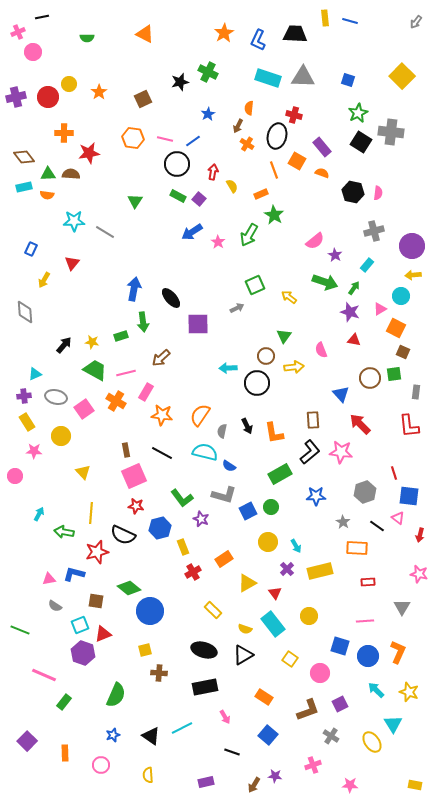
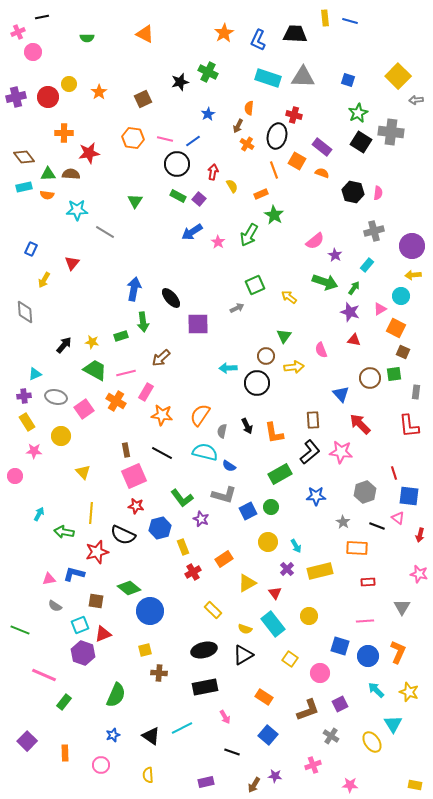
gray arrow at (416, 22): moved 78 px down; rotated 48 degrees clockwise
yellow square at (402, 76): moved 4 px left
purple rectangle at (322, 147): rotated 12 degrees counterclockwise
cyan star at (74, 221): moved 3 px right, 11 px up
black line at (377, 526): rotated 14 degrees counterclockwise
black ellipse at (204, 650): rotated 30 degrees counterclockwise
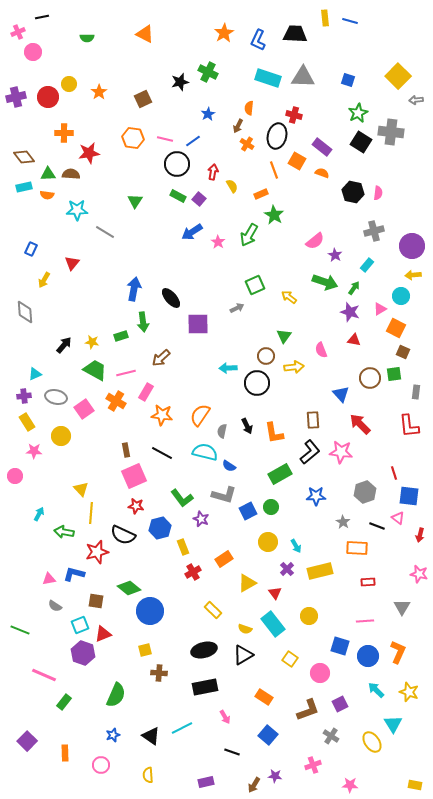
yellow triangle at (83, 472): moved 2 px left, 17 px down
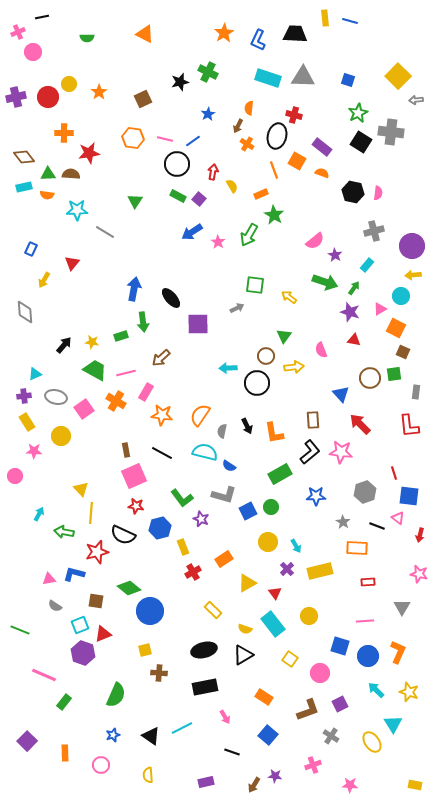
green square at (255, 285): rotated 30 degrees clockwise
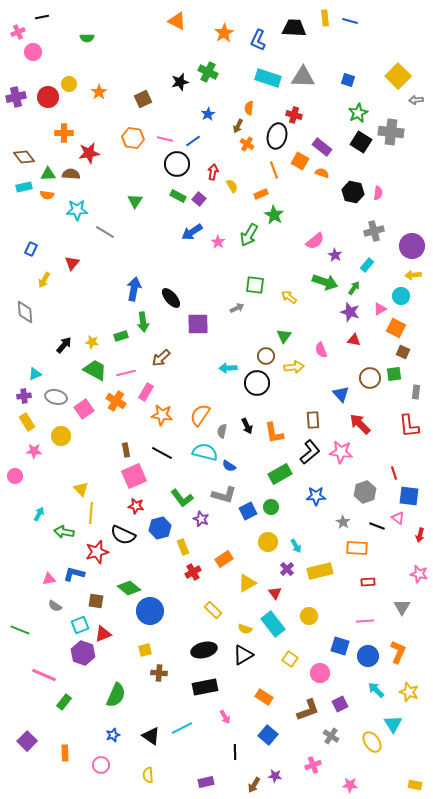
orange triangle at (145, 34): moved 32 px right, 13 px up
black trapezoid at (295, 34): moved 1 px left, 6 px up
orange square at (297, 161): moved 3 px right
black line at (232, 752): moved 3 px right; rotated 70 degrees clockwise
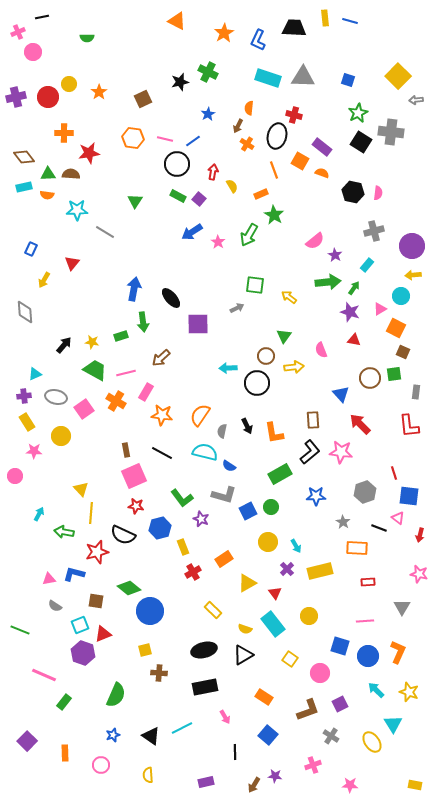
green arrow at (325, 282): moved 3 px right; rotated 25 degrees counterclockwise
black line at (377, 526): moved 2 px right, 2 px down
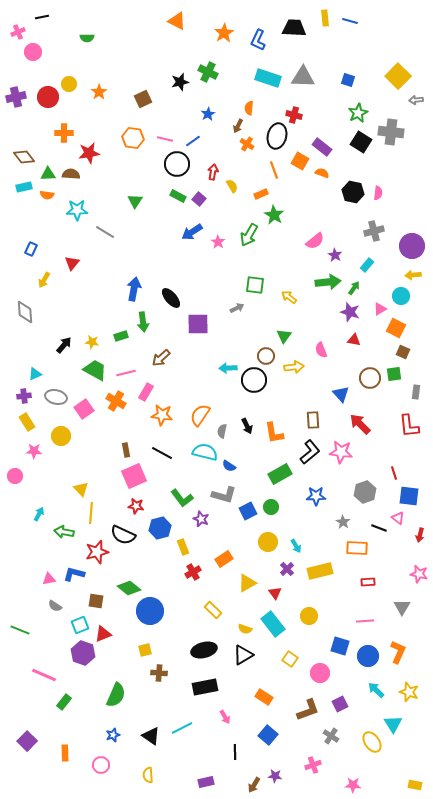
black circle at (257, 383): moved 3 px left, 3 px up
pink star at (350, 785): moved 3 px right
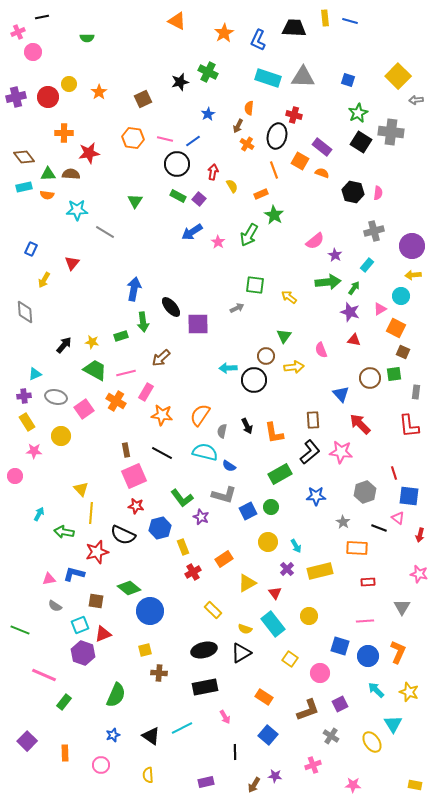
black ellipse at (171, 298): moved 9 px down
purple star at (201, 519): moved 2 px up
black triangle at (243, 655): moved 2 px left, 2 px up
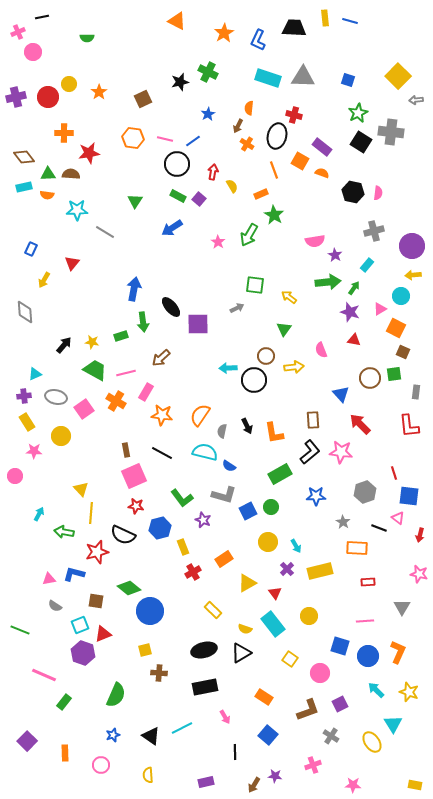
blue arrow at (192, 232): moved 20 px left, 4 px up
pink semicircle at (315, 241): rotated 30 degrees clockwise
green triangle at (284, 336): moved 7 px up
purple star at (201, 517): moved 2 px right, 3 px down
